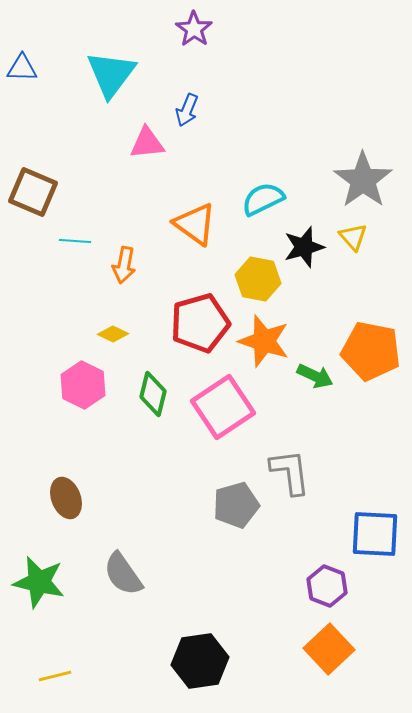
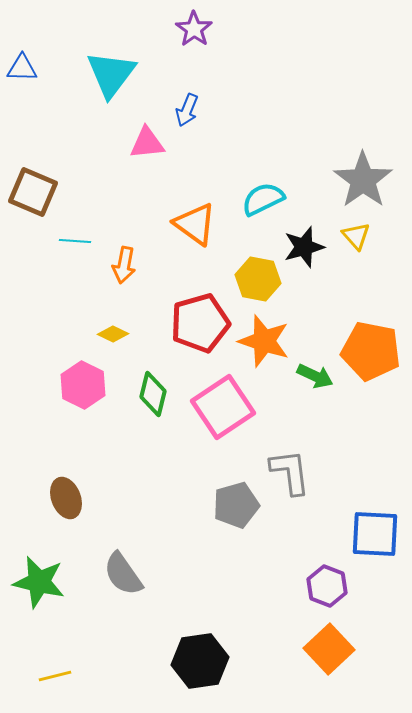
yellow triangle: moved 3 px right, 1 px up
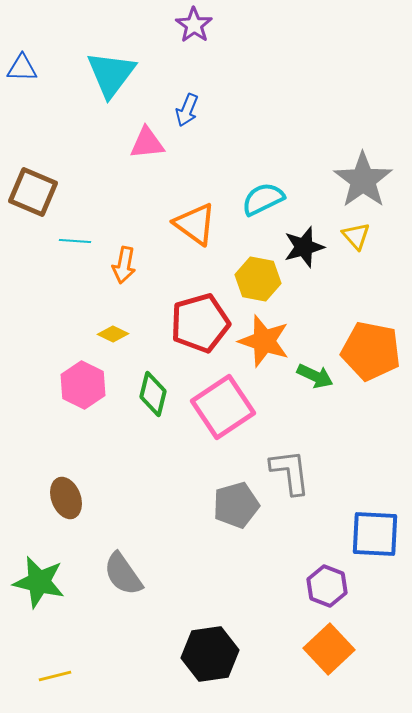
purple star: moved 4 px up
black hexagon: moved 10 px right, 7 px up
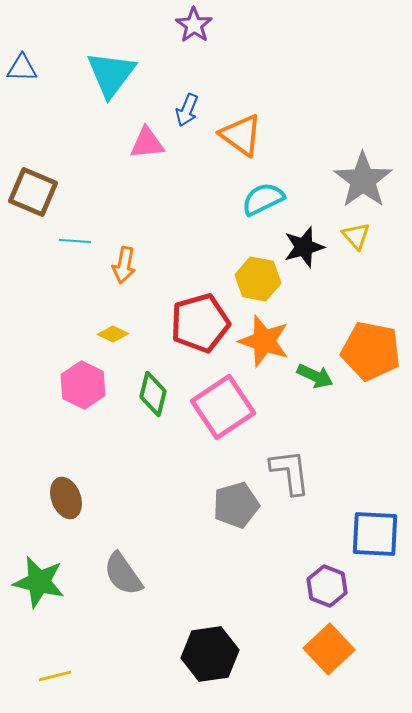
orange triangle: moved 46 px right, 89 px up
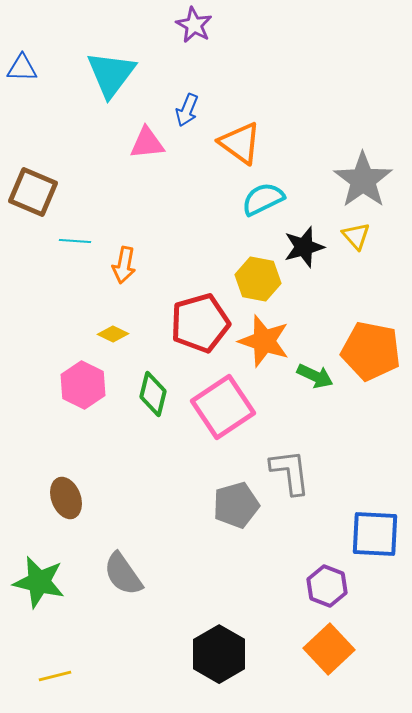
purple star: rotated 6 degrees counterclockwise
orange triangle: moved 1 px left, 8 px down
black hexagon: moved 9 px right; rotated 22 degrees counterclockwise
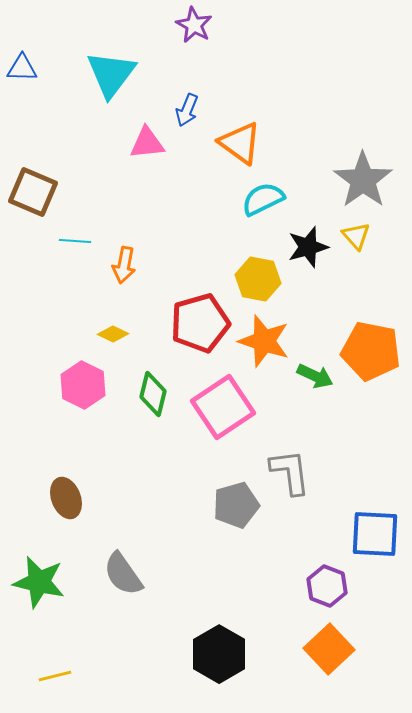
black star: moved 4 px right
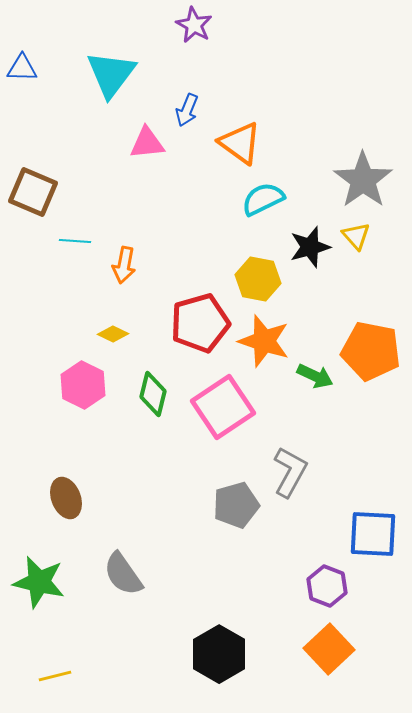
black star: moved 2 px right
gray L-shape: rotated 36 degrees clockwise
blue square: moved 2 px left
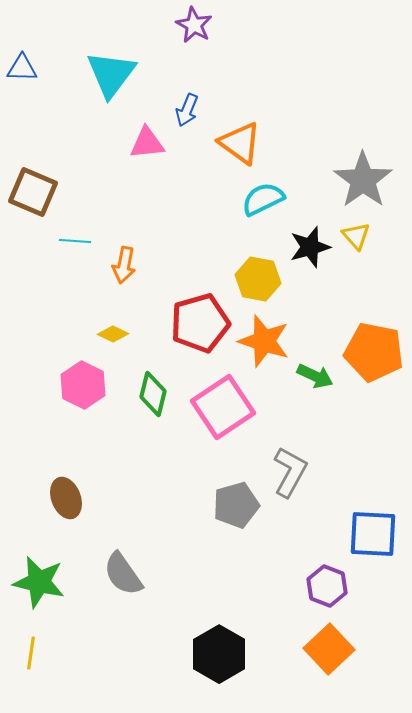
orange pentagon: moved 3 px right, 1 px down
yellow line: moved 24 px left, 23 px up; rotated 68 degrees counterclockwise
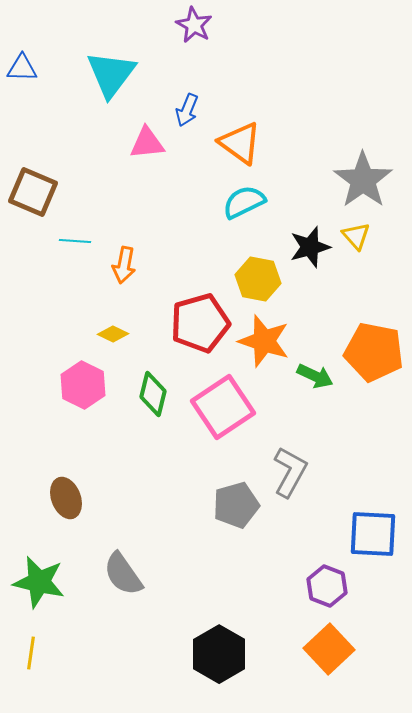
cyan semicircle: moved 19 px left, 3 px down
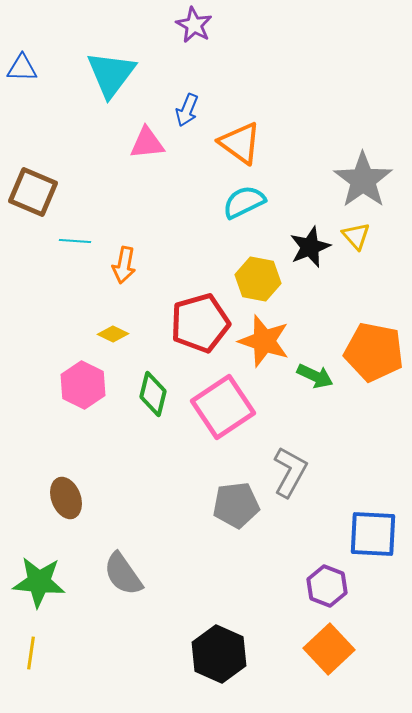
black star: rotated 6 degrees counterclockwise
gray pentagon: rotated 9 degrees clockwise
green star: rotated 8 degrees counterclockwise
black hexagon: rotated 6 degrees counterclockwise
